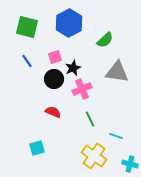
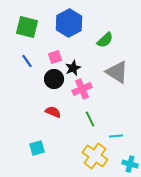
gray triangle: rotated 25 degrees clockwise
cyan line: rotated 24 degrees counterclockwise
yellow cross: moved 1 px right
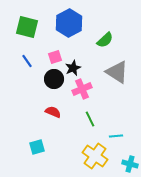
cyan square: moved 1 px up
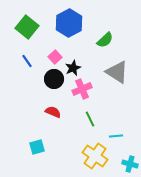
green square: rotated 25 degrees clockwise
pink square: rotated 24 degrees counterclockwise
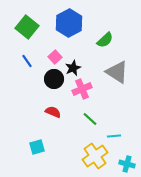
green line: rotated 21 degrees counterclockwise
cyan line: moved 2 px left
yellow cross: rotated 20 degrees clockwise
cyan cross: moved 3 px left
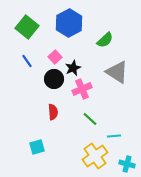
red semicircle: rotated 63 degrees clockwise
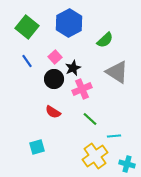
red semicircle: rotated 126 degrees clockwise
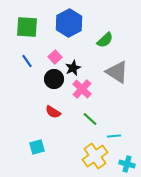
green square: rotated 35 degrees counterclockwise
pink cross: rotated 24 degrees counterclockwise
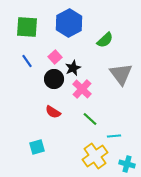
gray triangle: moved 4 px right, 2 px down; rotated 20 degrees clockwise
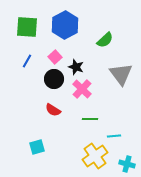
blue hexagon: moved 4 px left, 2 px down
blue line: rotated 64 degrees clockwise
black star: moved 3 px right, 1 px up; rotated 28 degrees counterclockwise
red semicircle: moved 2 px up
green line: rotated 42 degrees counterclockwise
